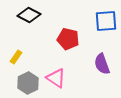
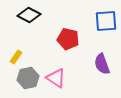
gray hexagon: moved 5 px up; rotated 15 degrees clockwise
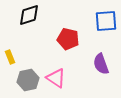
black diamond: rotated 45 degrees counterclockwise
yellow rectangle: moved 6 px left; rotated 56 degrees counterclockwise
purple semicircle: moved 1 px left
gray hexagon: moved 2 px down
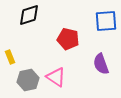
pink triangle: moved 1 px up
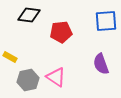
black diamond: rotated 25 degrees clockwise
red pentagon: moved 7 px left, 7 px up; rotated 20 degrees counterclockwise
yellow rectangle: rotated 40 degrees counterclockwise
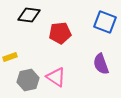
blue square: moved 1 px left, 1 px down; rotated 25 degrees clockwise
red pentagon: moved 1 px left, 1 px down
yellow rectangle: rotated 48 degrees counterclockwise
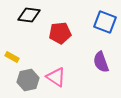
yellow rectangle: moved 2 px right; rotated 48 degrees clockwise
purple semicircle: moved 2 px up
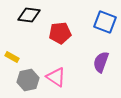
purple semicircle: rotated 40 degrees clockwise
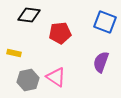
yellow rectangle: moved 2 px right, 4 px up; rotated 16 degrees counterclockwise
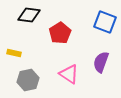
red pentagon: rotated 25 degrees counterclockwise
pink triangle: moved 13 px right, 3 px up
